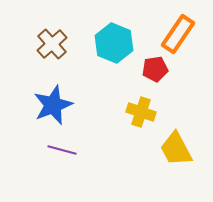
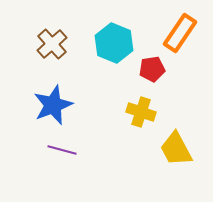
orange rectangle: moved 2 px right, 1 px up
red pentagon: moved 3 px left
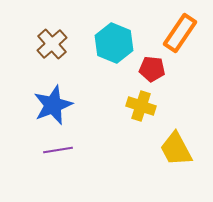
red pentagon: rotated 15 degrees clockwise
yellow cross: moved 6 px up
purple line: moved 4 px left; rotated 24 degrees counterclockwise
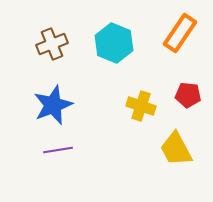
brown cross: rotated 20 degrees clockwise
red pentagon: moved 36 px right, 26 px down
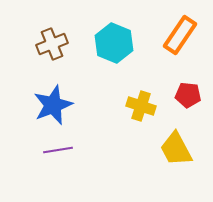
orange rectangle: moved 2 px down
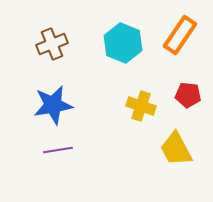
cyan hexagon: moved 9 px right
blue star: rotated 12 degrees clockwise
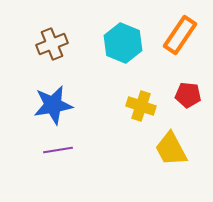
yellow trapezoid: moved 5 px left
